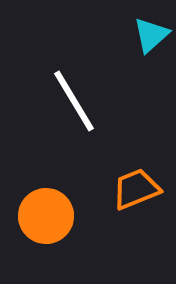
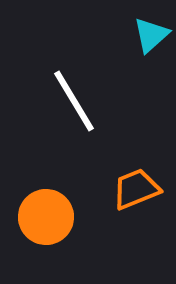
orange circle: moved 1 px down
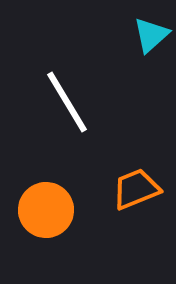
white line: moved 7 px left, 1 px down
orange circle: moved 7 px up
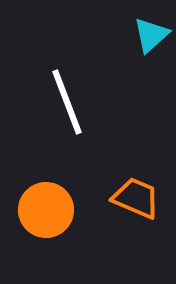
white line: rotated 10 degrees clockwise
orange trapezoid: moved 9 px down; rotated 45 degrees clockwise
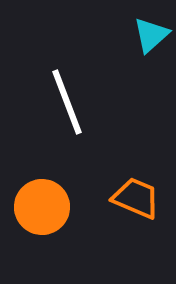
orange circle: moved 4 px left, 3 px up
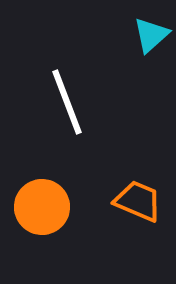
orange trapezoid: moved 2 px right, 3 px down
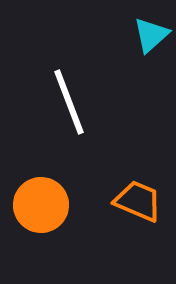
white line: moved 2 px right
orange circle: moved 1 px left, 2 px up
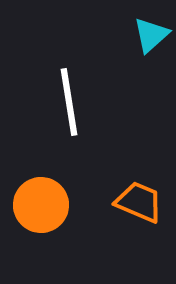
white line: rotated 12 degrees clockwise
orange trapezoid: moved 1 px right, 1 px down
